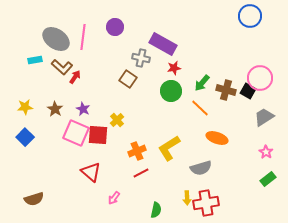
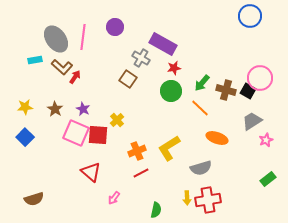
gray ellipse: rotated 20 degrees clockwise
gray cross: rotated 18 degrees clockwise
gray trapezoid: moved 12 px left, 4 px down
pink star: moved 12 px up; rotated 16 degrees clockwise
red cross: moved 2 px right, 3 px up
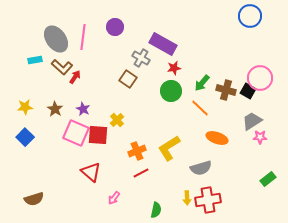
pink star: moved 6 px left, 3 px up; rotated 24 degrees clockwise
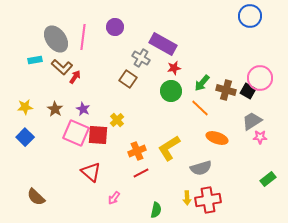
brown semicircle: moved 2 px right, 2 px up; rotated 60 degrees clockwise
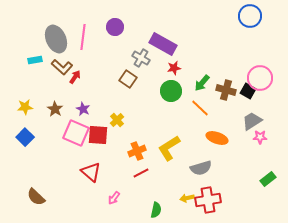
gray ellipse: rotated 12 degrees clockwise
yellow arrow: rotated 80 degrees clockwise
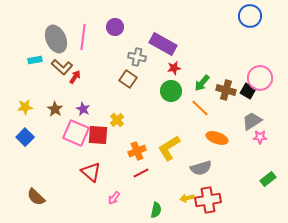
gray cross: moved 4 px left, 1 px up; rotated 18 degrees counterclockwise
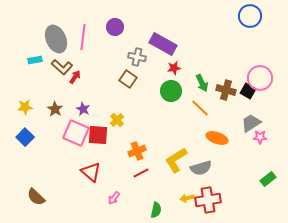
green arrow: rotated 66 degrees counterclockwise
gray trapezoid: moved 1 px left, 2 px down
yellow L-shape: moved 7 px right, 12 px down
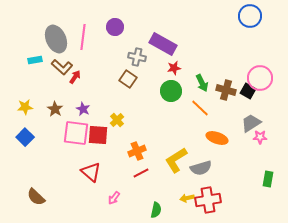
pink square: rotated 16 degrees counterclockwise
green rectangle: rotated 42 degrees counterclockwise
